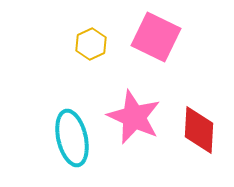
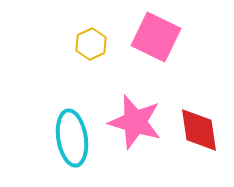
pink star: moved 1 px right, 5 px down; rotated 8 degrees counterclockwise
red diamond: rotated 12 degrees counterclockwise
cyan ellipse: rotated 4 degrees clockwise
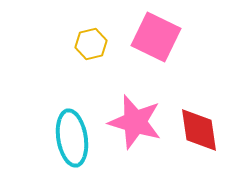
yellow hexagon: rotated 12 degrees clockwise
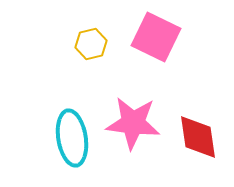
pink star: moved 2 px left, 1 px down; rotated 10 degrees counterclockwise
red diamond: moved 1 px left, 7 px down
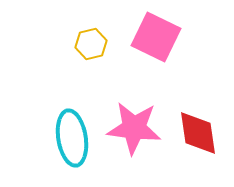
pink star: moved 1 px right, 5 px down
red diamond: moved 4 px up
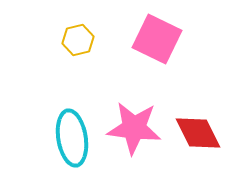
pink square: moved 1 px right, 2 px down
yellow hexagon: moved 13 px left, 4 px up
red diamond: rotated 18 degrees counterclockwise
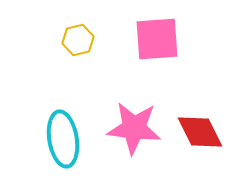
pink square: rotated 30 degrees counterclockwise
red diamond: moved 2 px right, 1 px up
cyan ellipse: moved 9 px left, 1 px down
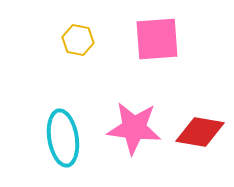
yellow hexagon: rotated 24 degrees clockwise
red diamond: rotated 54 degrees counterclockwise
cyan ellipse: moved 1 px up
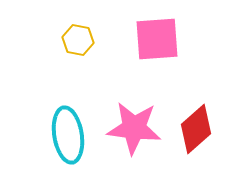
red diamond: moved 4 px left, 3 px up; rotated 51 degrees counterclockwise
cyan ellipse: moved 5 px right, 3 px up
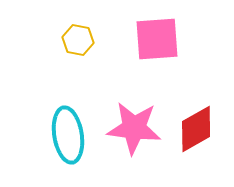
red diamond: rotated 12 degrees clockwise
